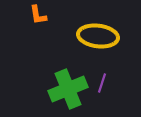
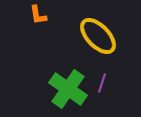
yellow ellipse: rotated 39 degrees clockwise
green cross: rotated 33 degrees counterclockwise
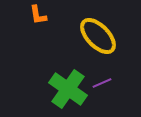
purple line: rotated 48 degrees clockwise
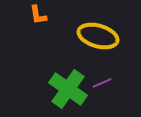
yellow ellipse: rotated 30 degrees counterclockwise
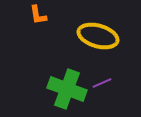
green cross: moved 1 px left; rotated 15 degrees counterclockwise
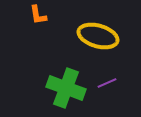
purple line: moved 5 px right
green cross: moved 1 px left, 1 px up
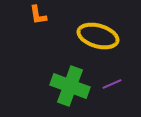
purple line: moved 5 px right, 1 px down
green cross: moved 4 px right, 2 px up
